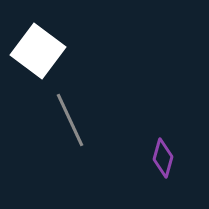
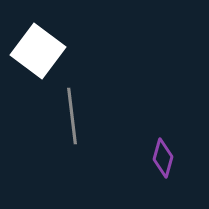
gray line: moved 2 px right, 4 px up; rotated 18 degrees clockwise
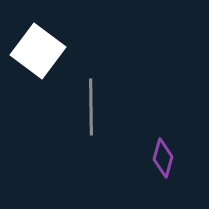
gray line: moved 19 px right, 9 px up; rotated 6 degrees clockwise
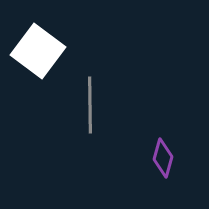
gray line: moved 1 px left, 2 px up
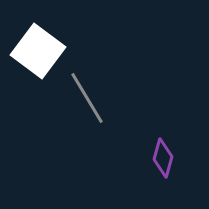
gray line: moved 3 px left, 7 px up; rotated 30 degrees counterclockwise
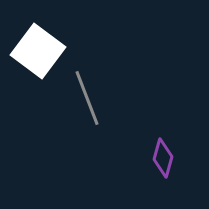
gray line: rotated 10 degrees clockwise
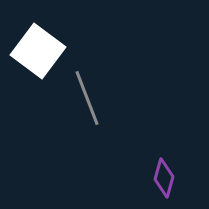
purple diamond: moved 1 px right, 20 px down
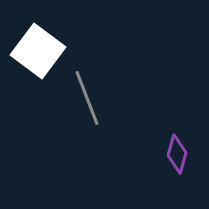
purple diamond: moved 13 px right, 24 px up
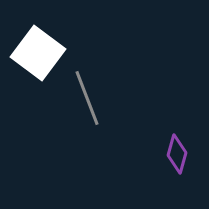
white square: moved 2 px down
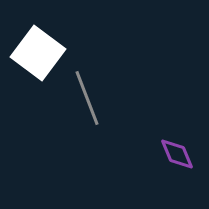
purple diamond: rotated 39 degrees counterclockwise
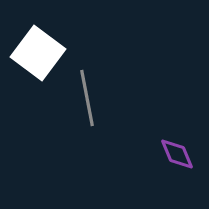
gray line: rotated 10 degrees clockwise
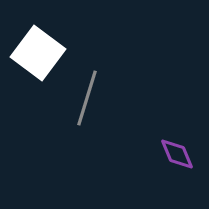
gray line: rotated 28 degrees clockwise
